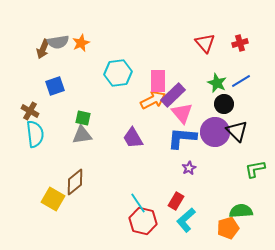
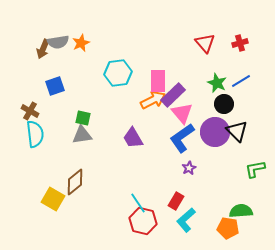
blue L-shape: rotated 40 degrees counterclockwise
orange pentagon: rotated 25 degrees clockwise
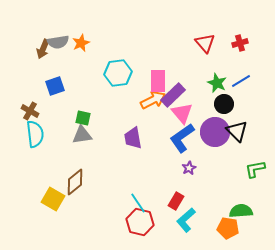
purple trapezoid: rotated 20 degrees clockwise
red hexagon: moved 3 px left, 1 px down
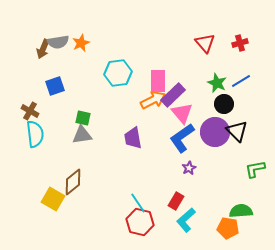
brown diamond: moved 2 px left
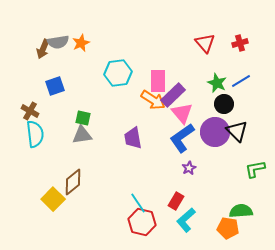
orange arrow: rotated 60 degrees clockwise
yellow square: rotated 15 degrees clockwise
red hexagon: moved 2 px right
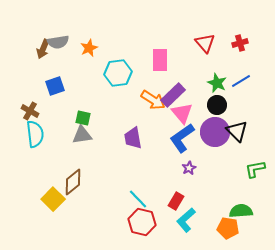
orange star: moved 8 px right, 5 px down
pink rectangle: moved 2 px right, 21 px up
black circle: moved 7 px left, 1 px down
cyan line: moved 4 px up; rotated 10 degrees counterclockwise
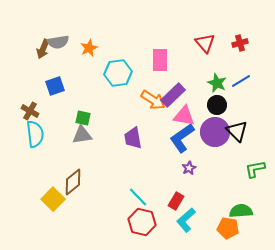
pink triangle: moved 2 px right, 3 px down; rotated 40 degrees counterclockwise
cyan line: moved 2 px up
